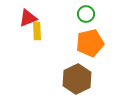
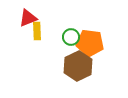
green circle: moved 15 px left, 23 px down
orange pentagon: rotated 20 degrees clockwise
brown hexagon: moved 1 px right, 13 px up
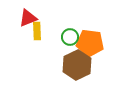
green circle: moved 1 px left
brown hexagon: moved 1 px left, 1 px up
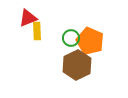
green circle: moved 1 px right, 1 px down
orange pentagon: moved 2 px up; rotated 16 degrees clockwise
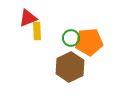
orange pentagon: moved 1 px left, 1 px down; rotated 28 degrees counterclockwise
brown hexagon: moved 7 px left, 2 px down
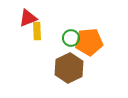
brown hexagon: moved 1 px left, 1 px down
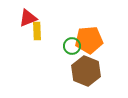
green circle: moved 1 px right, 8 px down
orange pentagon: moved 2 px up
brown hexagon: moved 17 px right, 3 px down; rotated 12 degrees counterclockwise
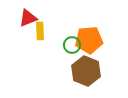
yellow rectangle: moved 3 px right
green circle: moved 1 px up
